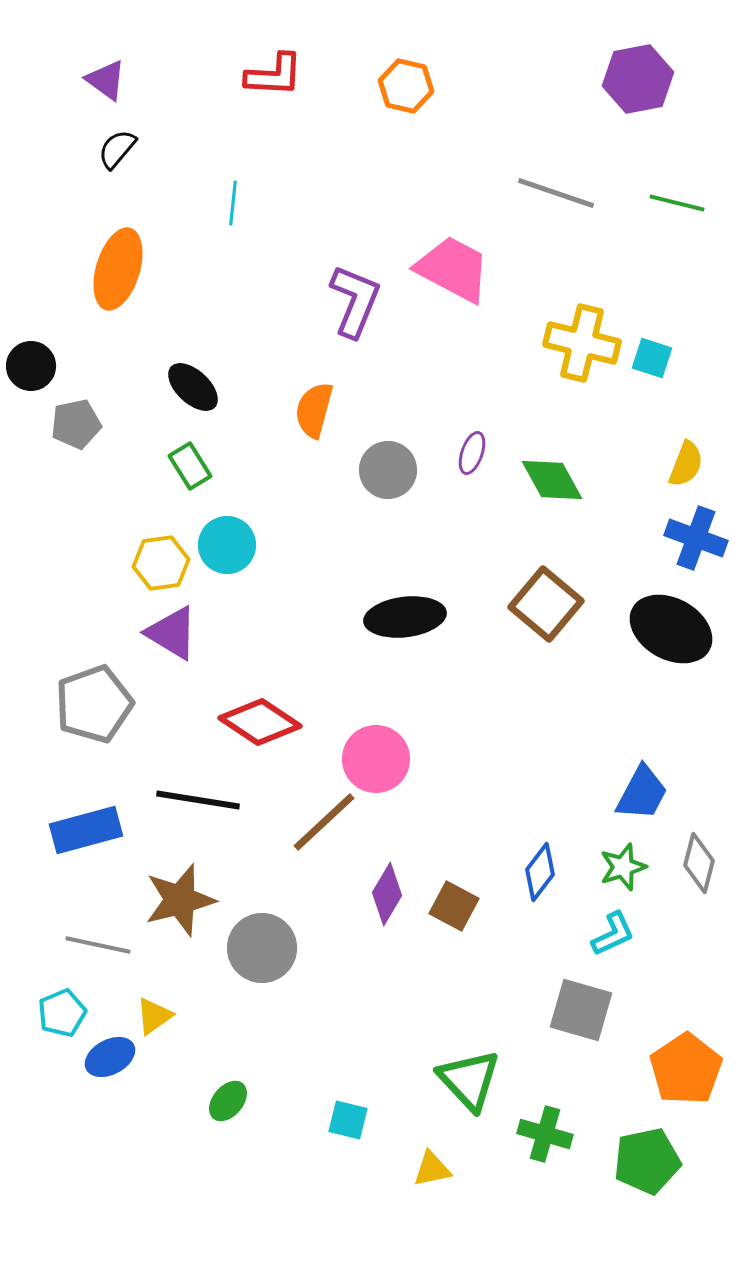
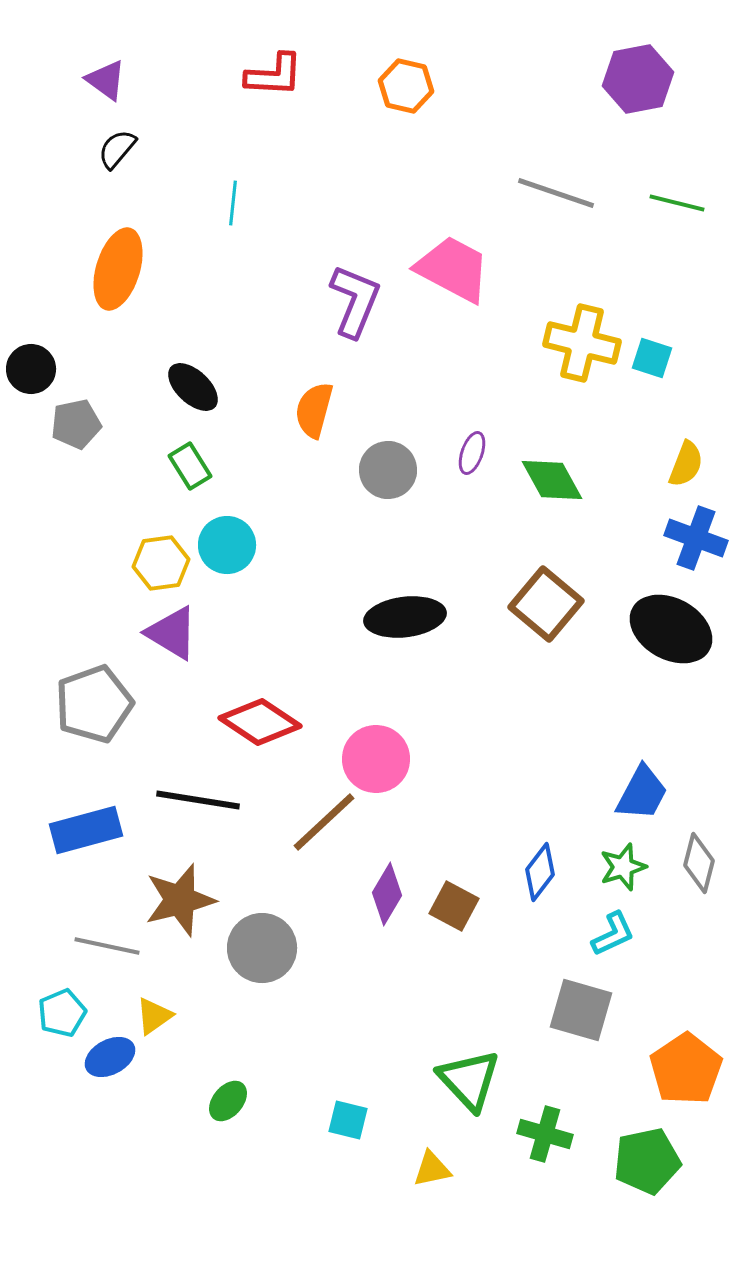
black circle at (31, 366): moved 3 px down
gray line at (98, 945): moved 9 px right, 1 px down
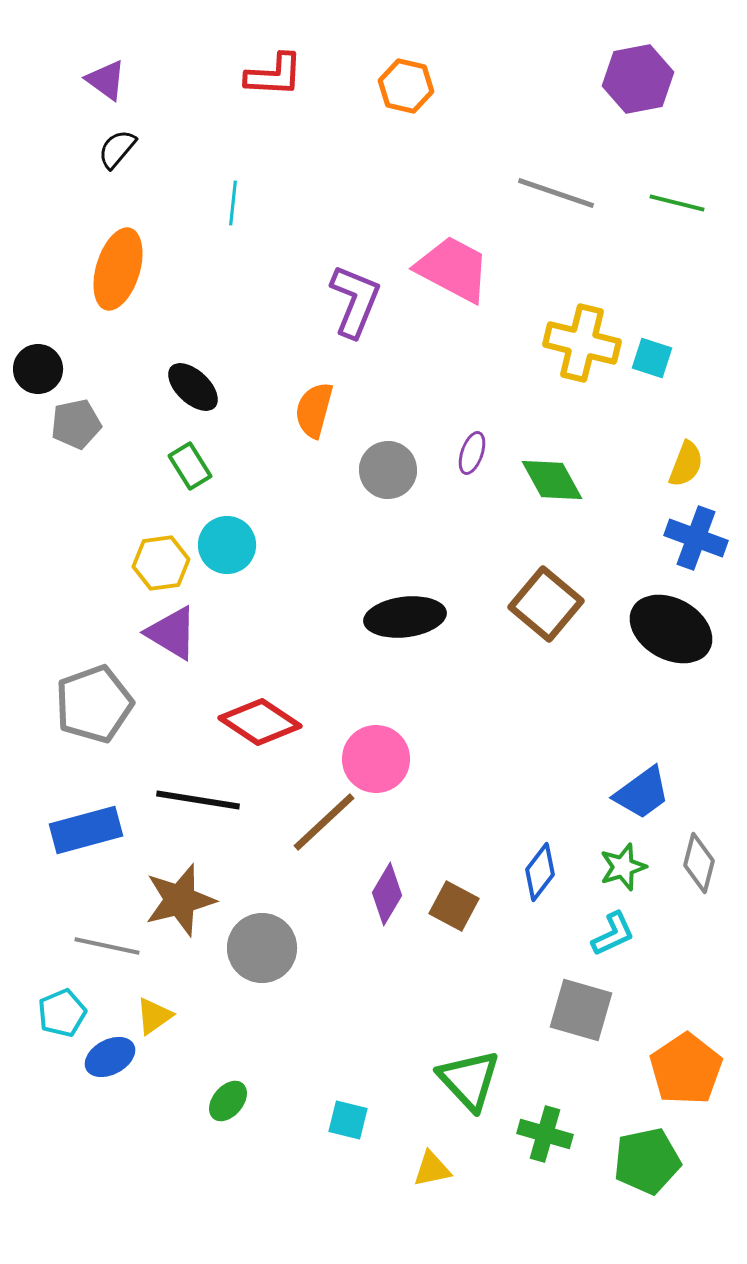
black circle at (31, 369): moved 7 px right
blue trapezoid at (642, 793): rotated 26 degrees clockwise
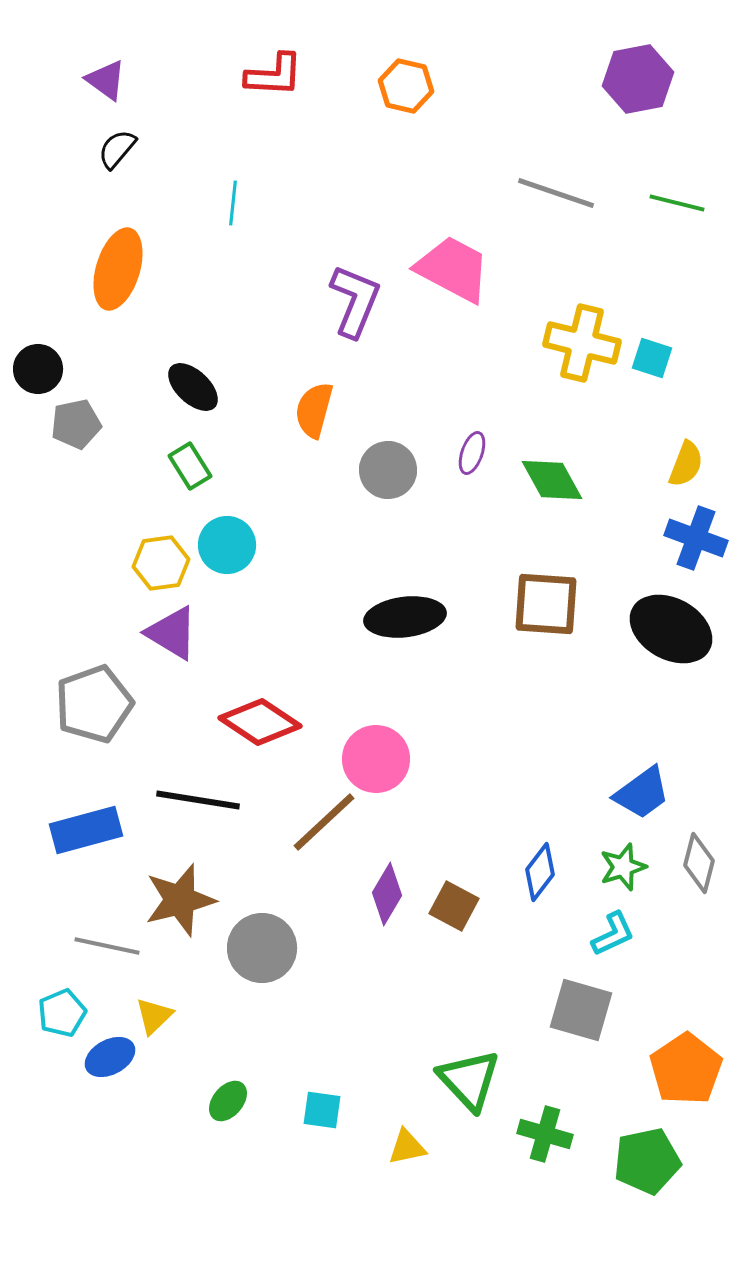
brown square at (546, 604): rotated 36 degrees counterclockwise
yellow triangle at (154, 1016): rotated 9 degrees counterclockwise
cyan square at (348, 1120): moved 26 px left, 10 px up; rotated 6 degrees counterclockwise
yellow triangle at (432, 1169): moved 25 px left, 22 px up
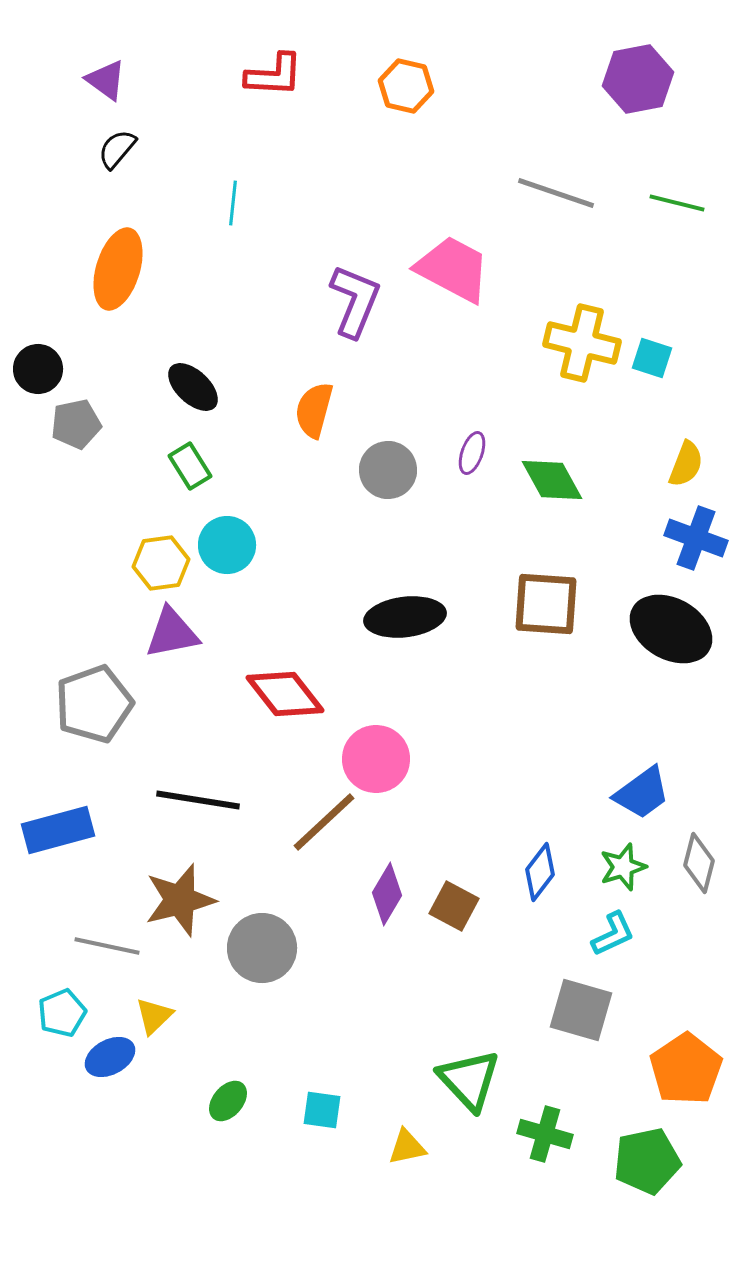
purple triangle at (172, 633): rotated 42 degrees counterclockwise
red diamond at (260, 722): moved 25 px right, 28 px up; rotated 18 degrees clockwise
blue rectangle at (86, 830): moved 28 px left
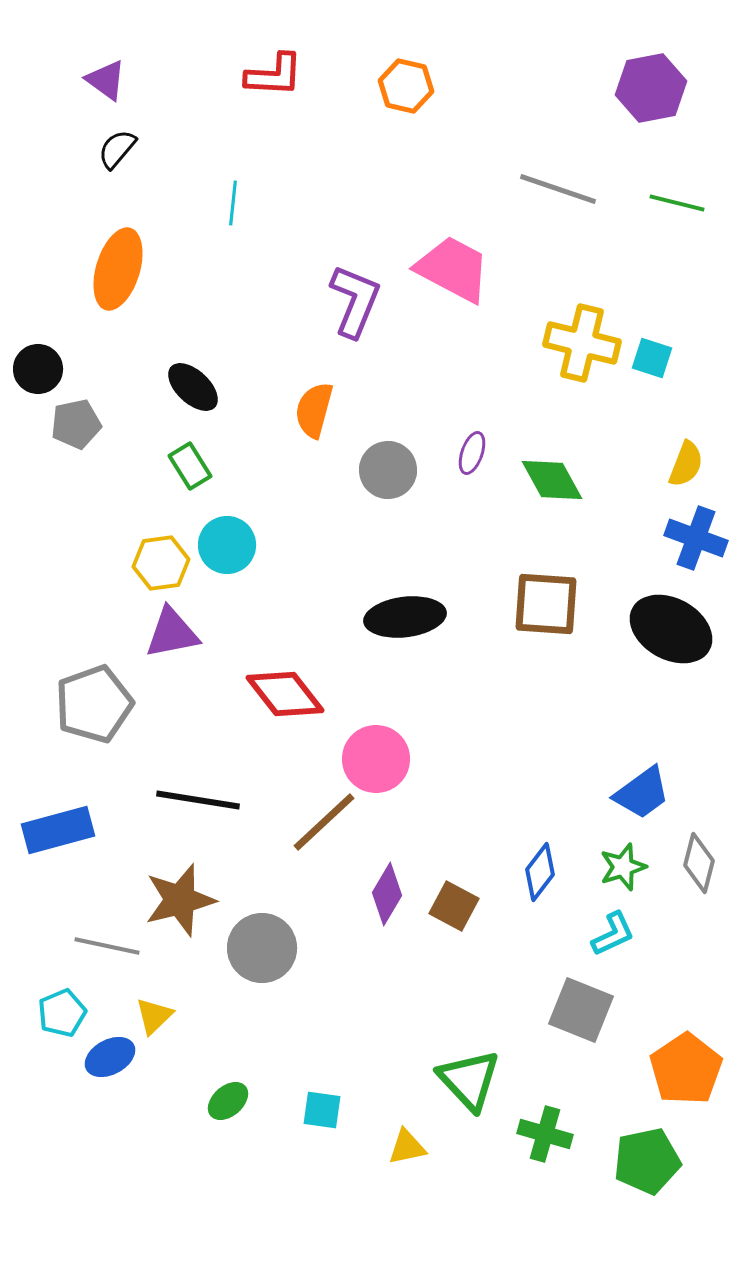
purple hexagon at (638, 79): moved 13 px right, 9 px down
gray line at (556, 193): moved 2 px right, 4 px up
gray square at (581, 1010): rotated 6 degrees clockwise
green ellipse at (228, 1101): rotated 9 degrees clockwise
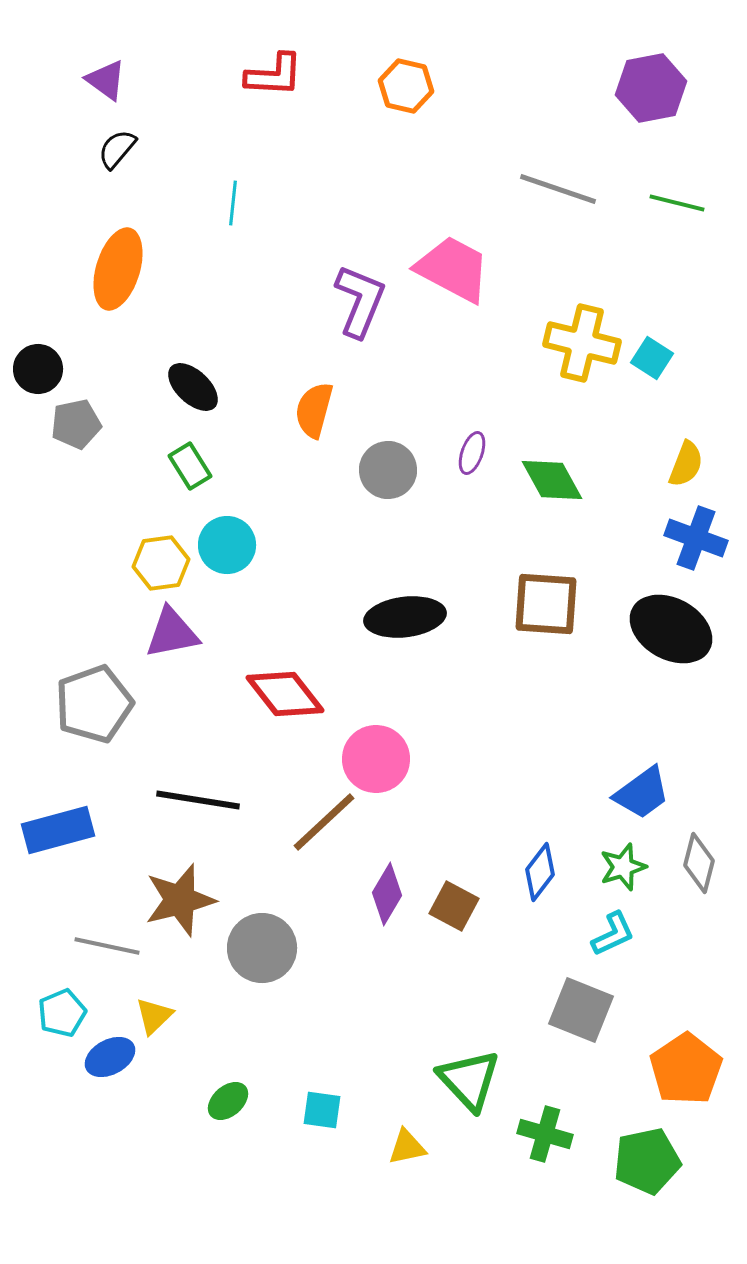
purple L-shape at (355, 301): moved 5 px right
cyan square at (652, 358): rotated 15 degrees clockwise
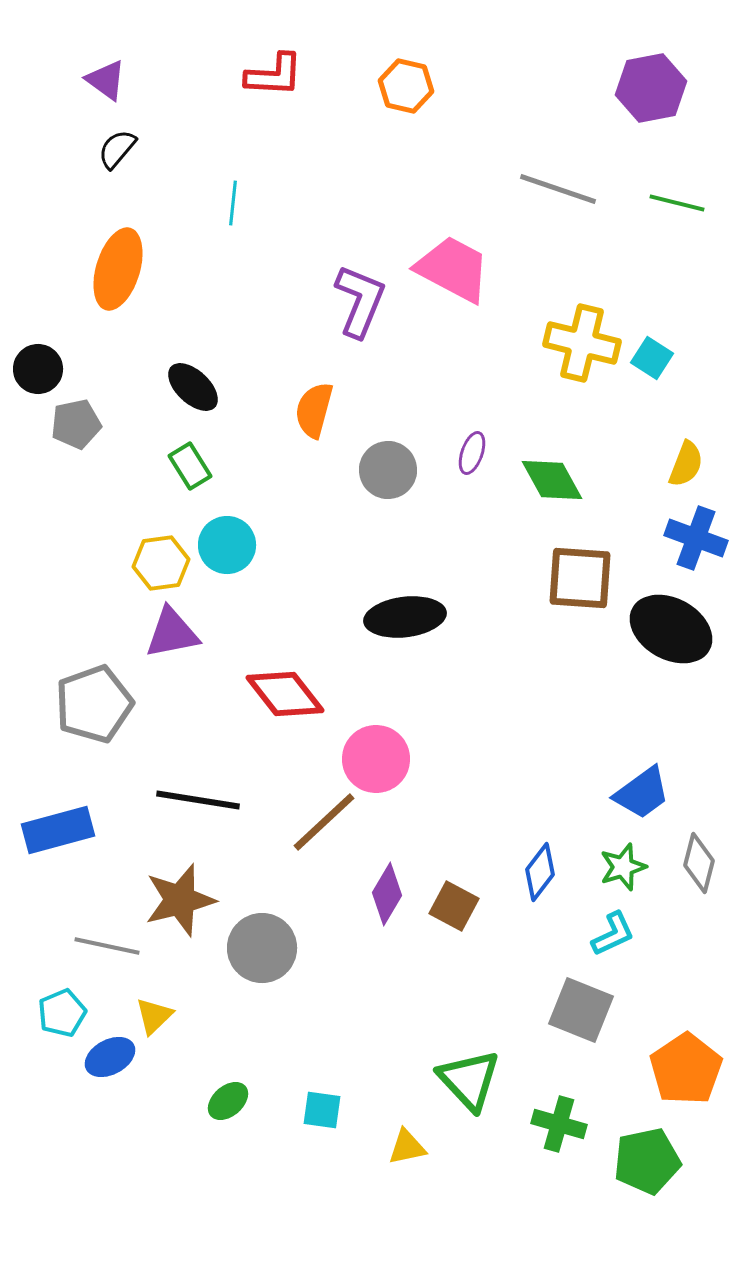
brown square at (546, 604): moved 34 px right, 26 px up
green cross at (545, 1134): moved 14 px right, 10 px up
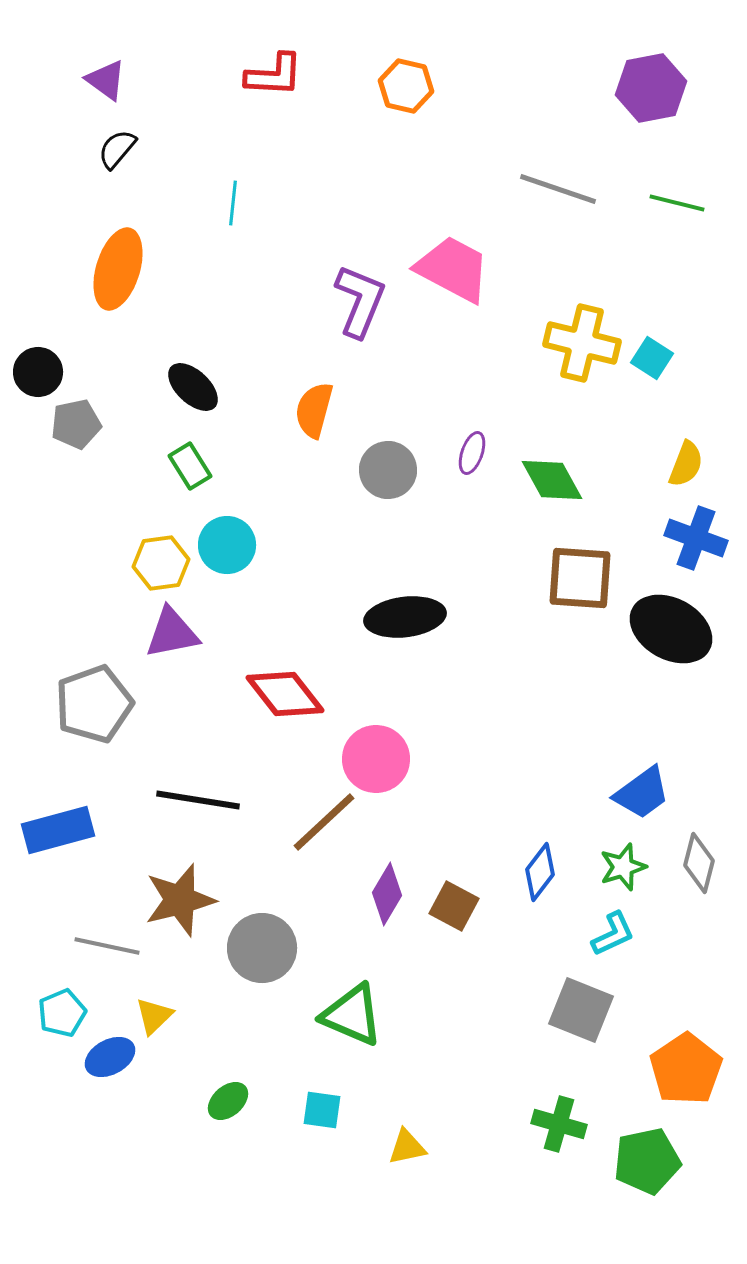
black circle at (38, 369): moved 3 px down
green triangle at (469, 1080): moved 117 px left, 65 px up; rotated 24 degrees counterclockwise
